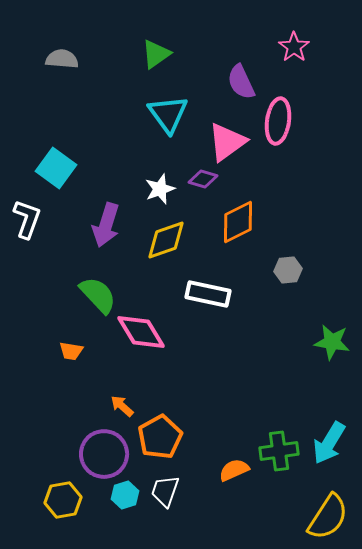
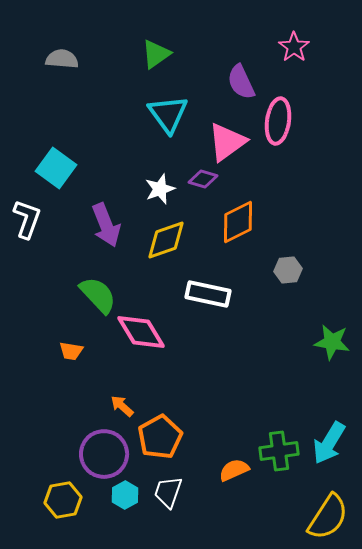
purple arrow: rotated 39 degrees counterclockwise
white trapezoid: moved 3 px right, 1 px down
cyan hexagon: rotated 12 degrees counterclockwise
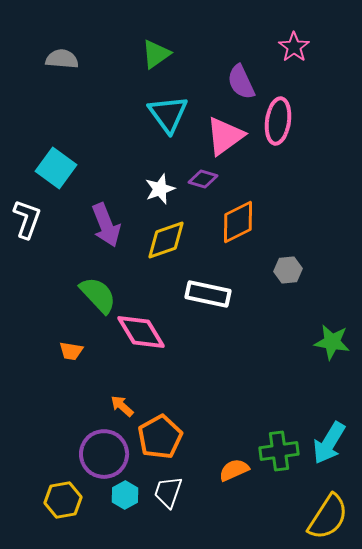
pink triangle: moved 2 px left, 6 px up
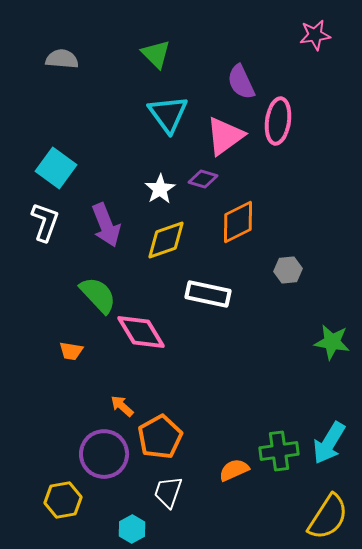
pink star: moved 21 px right, 12 px up; rotated 28 degrees clockwise
green triangle: rotated 40 degrees counterclockwise
white star: rotated 12 degrees counterclockwise
white L-shape: moved 18 px right, 3 px down
cyan hexagon: moved 7 px right, 34 px down
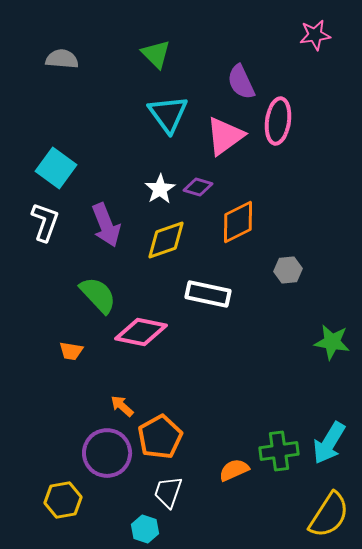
purple diamond: moved 5 px left, 8 px down
pink diamond: rotated 48 degrees counterclockwise
purple circle: moved 3 px right, 1 px up
yellow semicircle: moved 1 px right, 2 px up
cyan hexagon: moved 13 px right; rotated 12 degrees counterclockwise
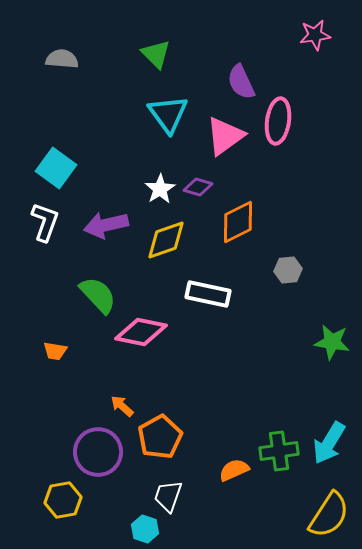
purple arrow: rotated 99 degrees clockwise
orange trapezoid: moved 16 px left
purple circle: moved 9 px left, 1 px up
white trapezoid: moved 4 px down
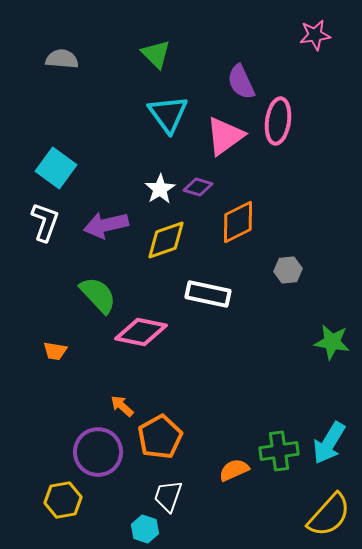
yellow semicircle: rotated 9 degrees clockwise
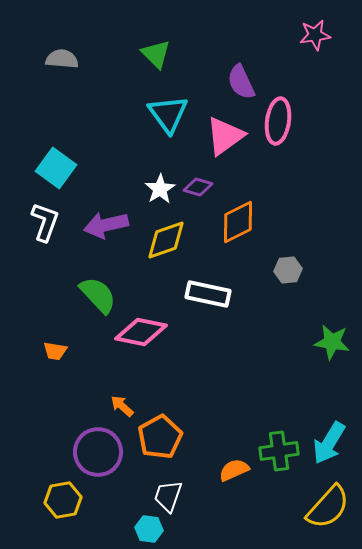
yellow semicircle: moved 1 px left, 8 px up
cyan hexagon: moved 4 px right; rotated 12 degrees counterclockwise
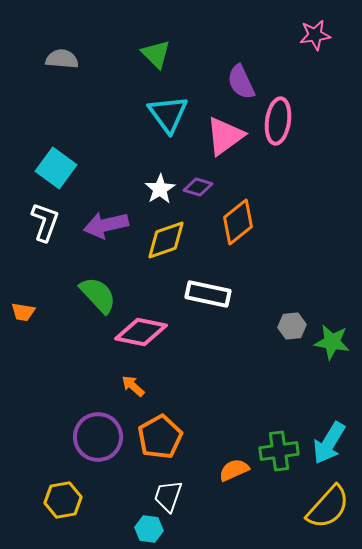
orange diamond: rotated 12 degrees counterclockwise
gray hexagon: moved 4 px right, 56 px down
orange trapezoid: moved 32 px left, 39 px up
orange arrow: moved 11 px right, 20 px up
purple circle: moved 15 px up
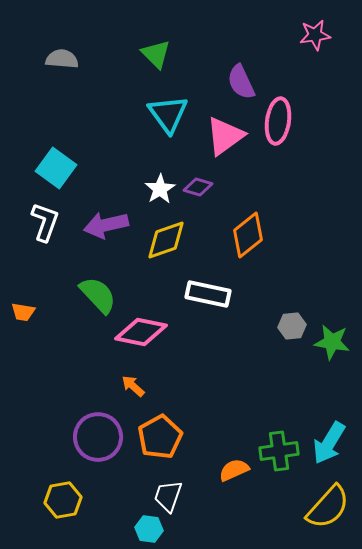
orange diamond: moved 10 px right, 13 px down
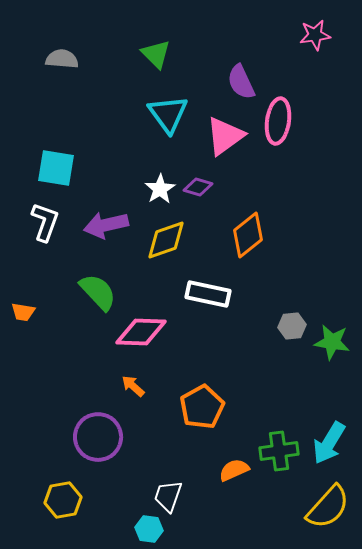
cyan square: rotated 27 degrees counterclockwise
green semicircle: moved 3 px up
pink diamond: rotated 9 degrees counterclockwise
orange pentagon: moved 42 px right, 30 px up
